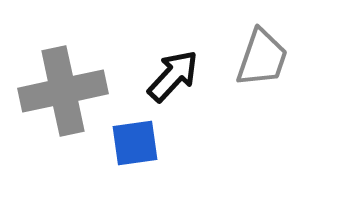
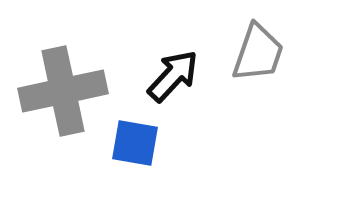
gray trapezoid: moved 4 px left, 5 px up
blue square: rotated 18 degrees clockwise
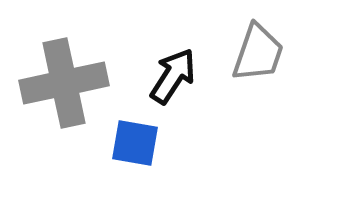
black arrow: rotated 10 degrees counterclockwise
gray cross: moved 1 px right, 8 px up
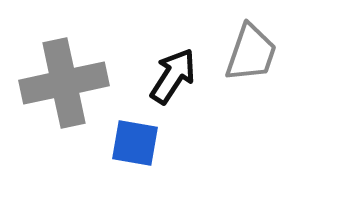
gray trapezoid: moved 7 px left
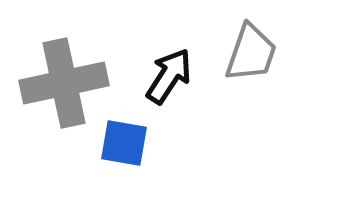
black arrow: moved 4 px left
blue square: moved 11 px left
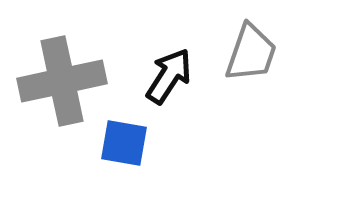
gray cross: moved 2 px left, 2 px up
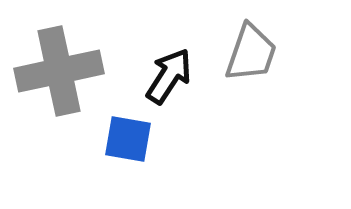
gray cross: moved 3 px left, 10 px up
blue square: moved 4 px right, 4 px up
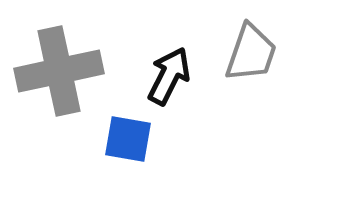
black arrow: rotated 6 degrees counterclockwise
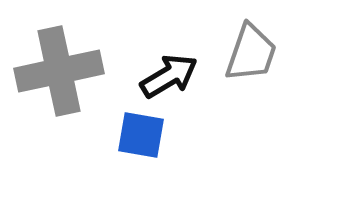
black arrow: rotated 32 degrees clockwise
blue square: moved 13 px right, 4 px up
